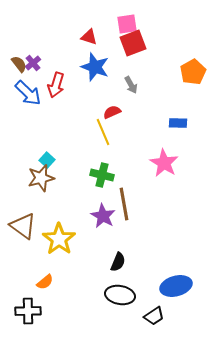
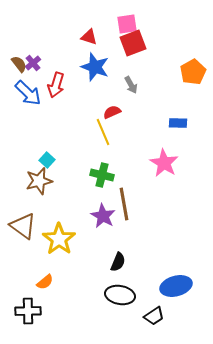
brown star: moved 2 px left, 3 px down
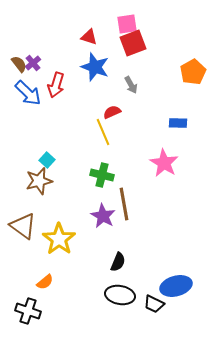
black cross: rotated 20 degrees clockwise
black trapezoid: moved 12 px up; rotated 60 degrees clockwise
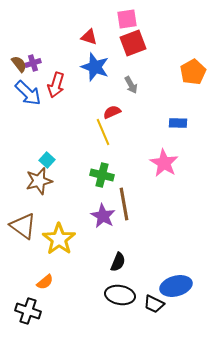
pink square: moved 5 px up
purple cross: rotated 21 degrees clockwise
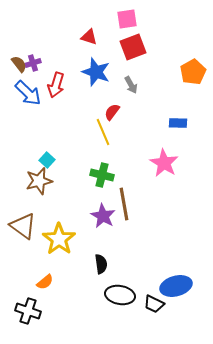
red square: moved 4 px down
blue star: moved 1 px right, 5 px down
red semicircle: rotated 30 degrees counterclockwise
black semicircle: moved 17 px left, 2 px down; rotated 30 degrees counterclockwise
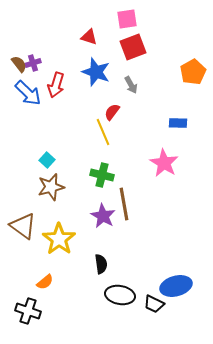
brown star: moved 12 px right, 6 px down
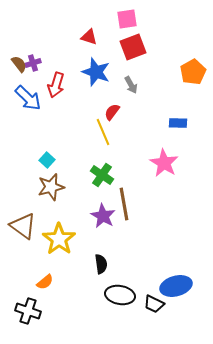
blue arrow: moved 5 px down
green cross: rotated 20 degrees clockwise
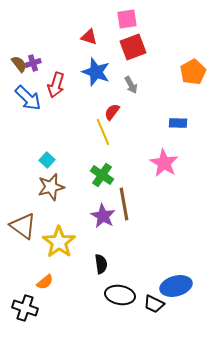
yellow star: moved 3 px down
black cross: moved 3 px left, 3 px up
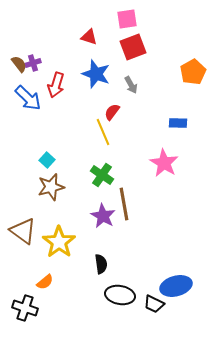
blue star: moved 2 px down
brown triangle: moved 5 px down
